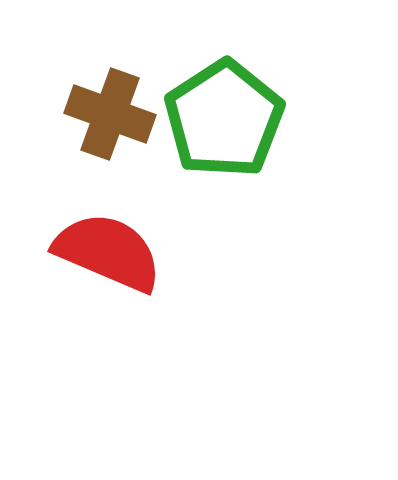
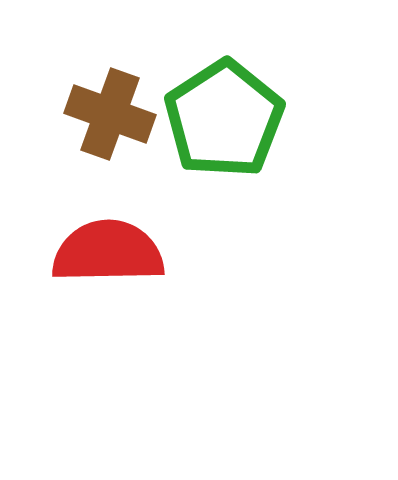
red semicircle: rotated 24 degrees counterclockwise
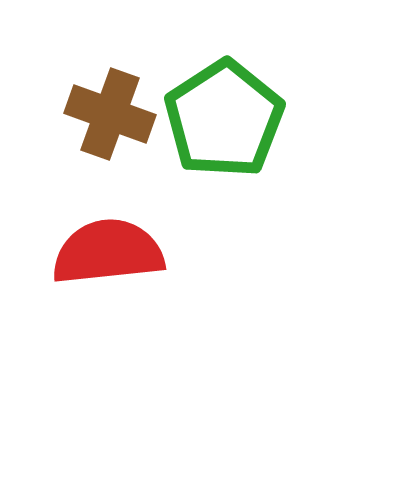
red semicircle: rotated 5 degrees counterclockwise
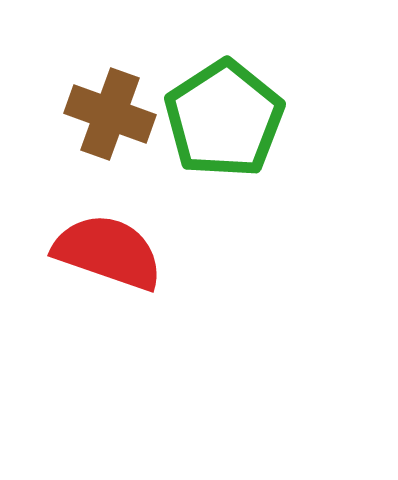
red semicircle: rotated 25 degrees clockwise
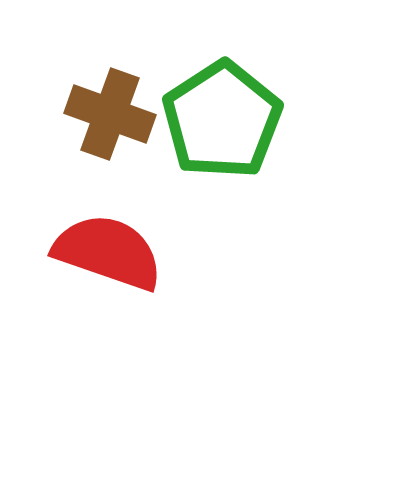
green pentagon: moved 2 px left, 1 px down
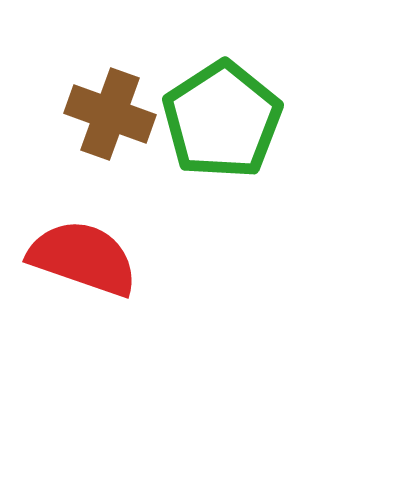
red semicircle: moved 25 px left, 6 px down
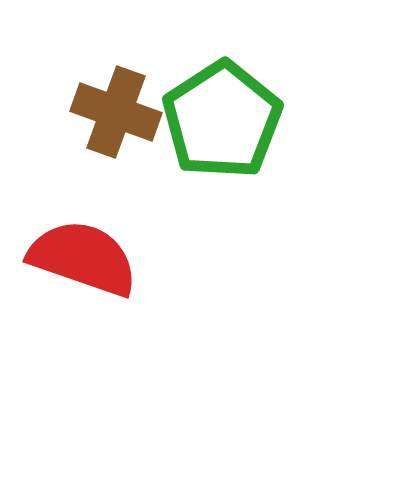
brown cross: moved 6 px right, 2 px up
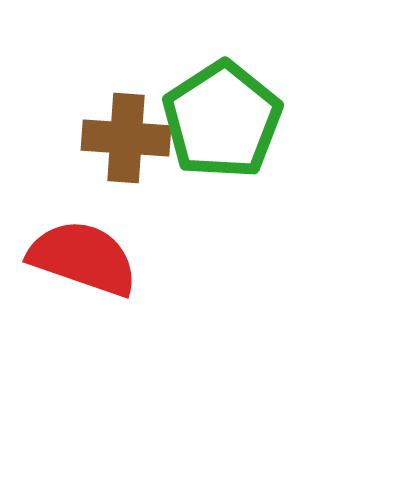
brown cross: moved 10 px right, 26 px down; rotated 16 degrees counterclockwise
